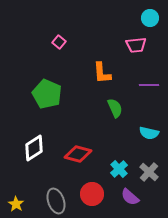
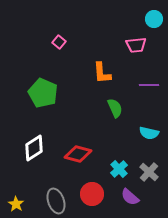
cyan circle: moved 4 px right, 1 px down
green pentagon: moved 4 px left, 1 px up
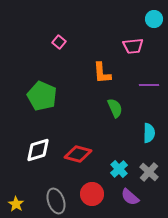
pink trapezoid: moved 3 px left, 1 px down
green pentagon: moved 1 px left, 3 px down
cyan semicircle: rotated 102 degrees counterclockwise
white diamond: moved 4 px right, 2 px down; rotated 16 degrees clockwise
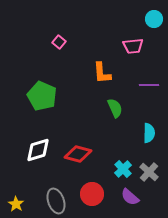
cyan cross: moved 4 px right
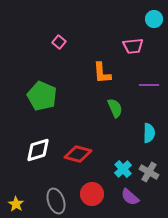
gray cross: rotated 12 degrees counterclockwise
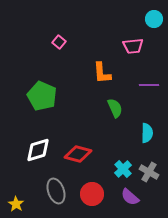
cyan semicircle: moved 2 px left
gray ellipse: moved 10 px up
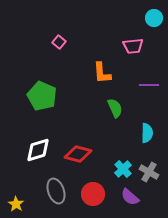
cyan circle: moved 1 px up
red circle: moved 1 px right
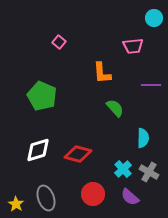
purple line: moved 2 px right
green semicircle: rotated 18 degrees counterclockwise
cyan semicircle: moved 4 px left, 5 px down
gray ellipse: moved 10 px left, 7 px down
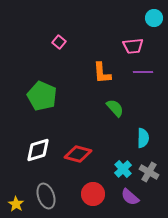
purple line: moved 8 px left, 13 px up
gray ellipse: moved 2 px up
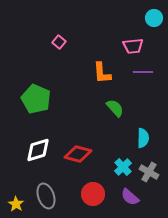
green pentagon: moved 6 px left, 3 px down
cyan cross: moved 2 px up
